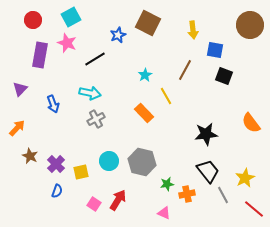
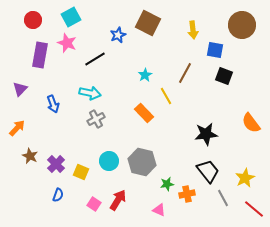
brown circle: moved 8 px left
brown line: moved 3 px down
yellow square: rotated 35 degrees clockwise
blue semicircle: moved 1 px right, 4 px down
gray line: moved 3 px down
pink triangle: moved 5 px left, 3 px up
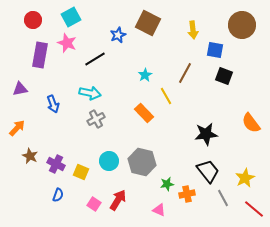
purple triangle: rotated 35 degrees clockwise
purple cross: rotated 18 degrees counterclockwise
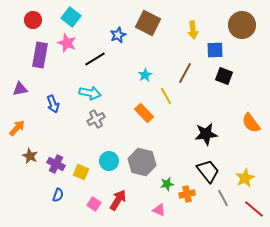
cyan square: rotated 24 degrees counterclockwise
blue square: rotated 12 degrees counterclockwise
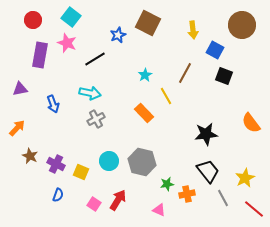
blue square: rotated 30 degrees clockwise
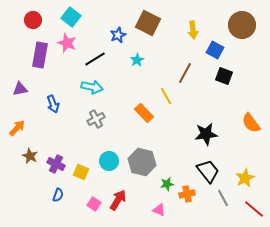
cyan star: moved 8 px left, 15 px up
cyan arrow: moved 2 px right, 6 px up
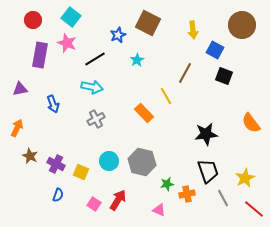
orange arrow: rotated 18 degrees counterclockwise
black trapezoid: rotated 20 degrees clockwise
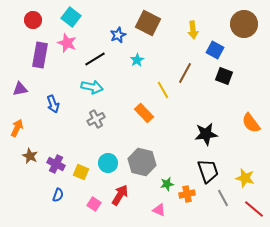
brown circle: moved 2 px right, 1 px up
yellow line: moved 3 px left, 6 px up
cyan circle: moved 1 px left, 2 px down
yellow star: rotated 30 degrees counterclockwise
red arrow: moved 2 px right, 5 px up
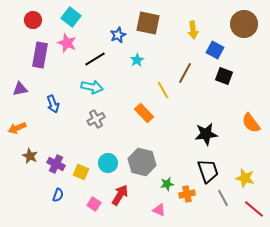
brown square: rotated 15 degrees counterclockwise
orange arrow: rotated 138 degrees counterclockwise
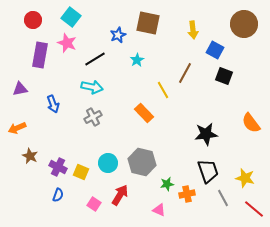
gray cross: moved 3 px left, 2 px up
purple cross: moved 2 px right, 3 px down
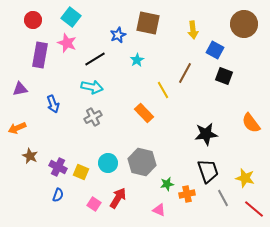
red arrow: moved 2 px left, 3 px down
